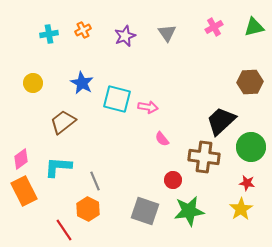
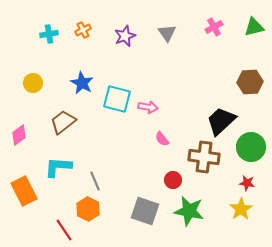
pink diamond: moved 2 px left, 24 px up
green star: rotated 20 degrees clockwise
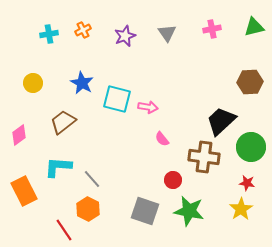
pink cross: moved 2 px left, 2 px down; rotated 18 degrees clockwise
gray line: moved 3 px left, 2 px up; rotated 18 degrees counterclockwise
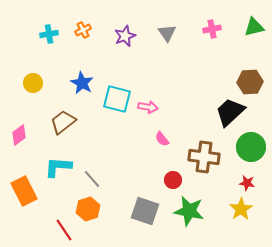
black trapezoid: moved 9 px right, 9 px up
orange hexagon: rotated 15 degrees clockwise
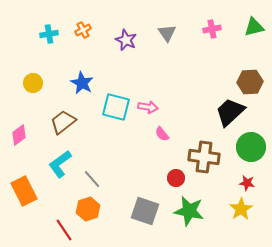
purple star: moved 1 px right, 4 px down; rotated 25 degrees counterclockwise
cyan square: moved 1 px left, 8 px down
pink semicircle: moved 5 px up
cyan L-shape: moved 2 px right, 3 px up; rotated 40 degrees counterclockwise
red circle: moved 3 px right, 2 px up
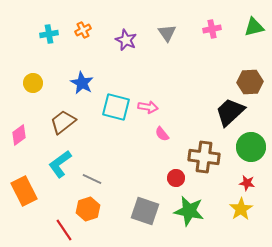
gray line: rotated 24 degrees counterclockwise
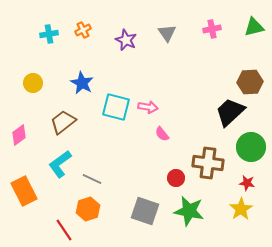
brown cross: moved 4 px right, 6 px down
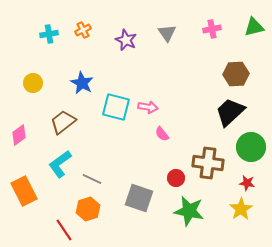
brown hexagon: moved 14 px left, 8 px up
gray square: moved 6 px left, 13 px up
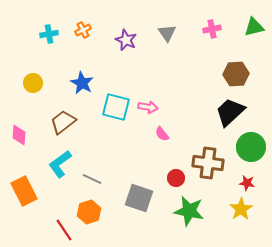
pink diamond: rotated 50 degrees counterclockwise
orange hexagon: moved 1 px right, 3 px down
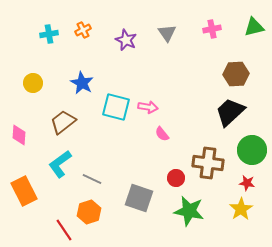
green circle: moved 1 px right, 3 px down
